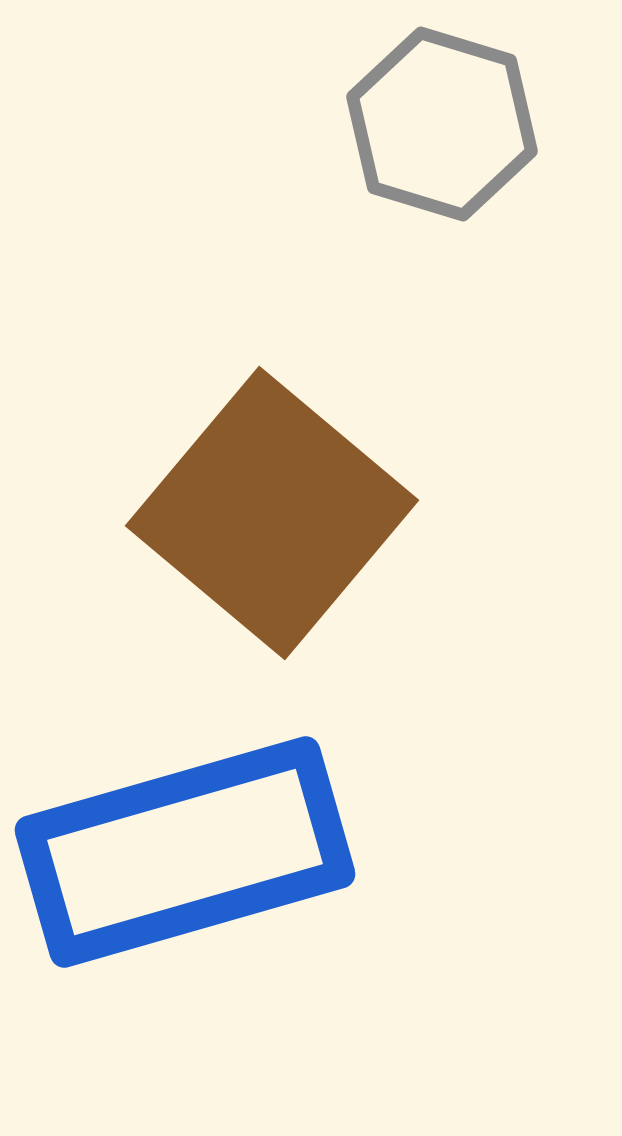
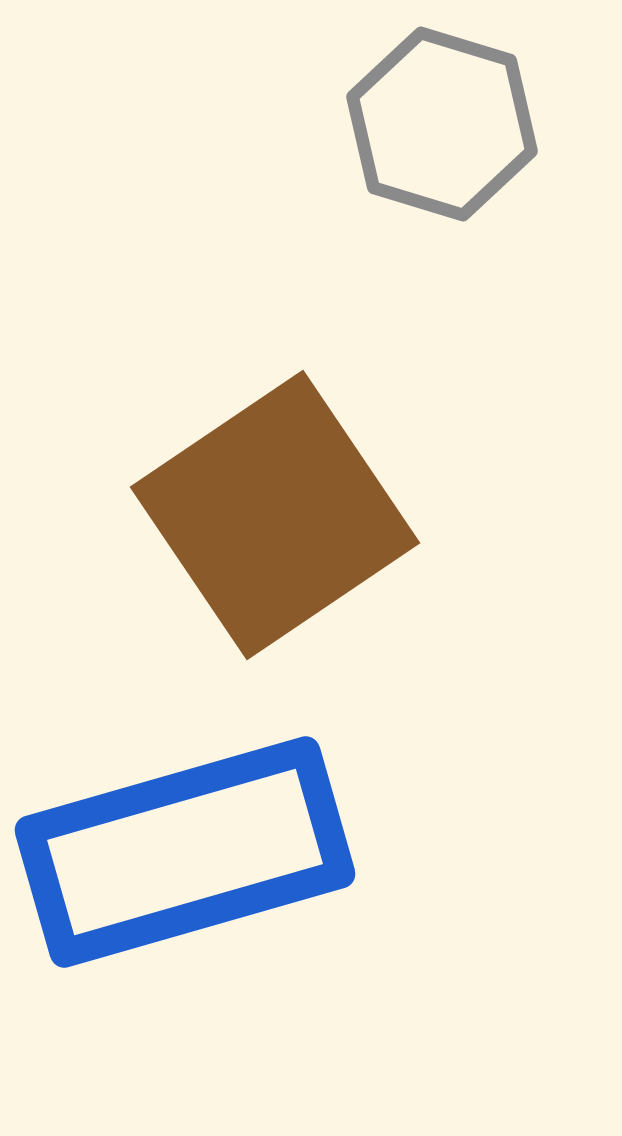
brown square: moved 3 px right, 2 px down; rotated 16 degrees clockwise
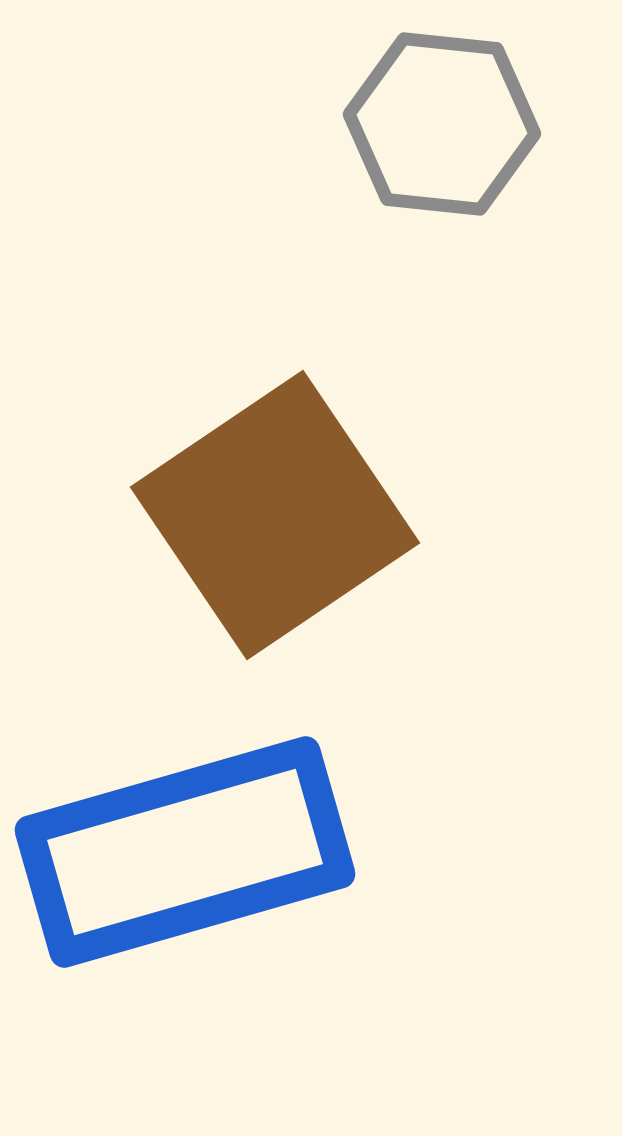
gray hexagon: rotated 11 degrees counterclockwise
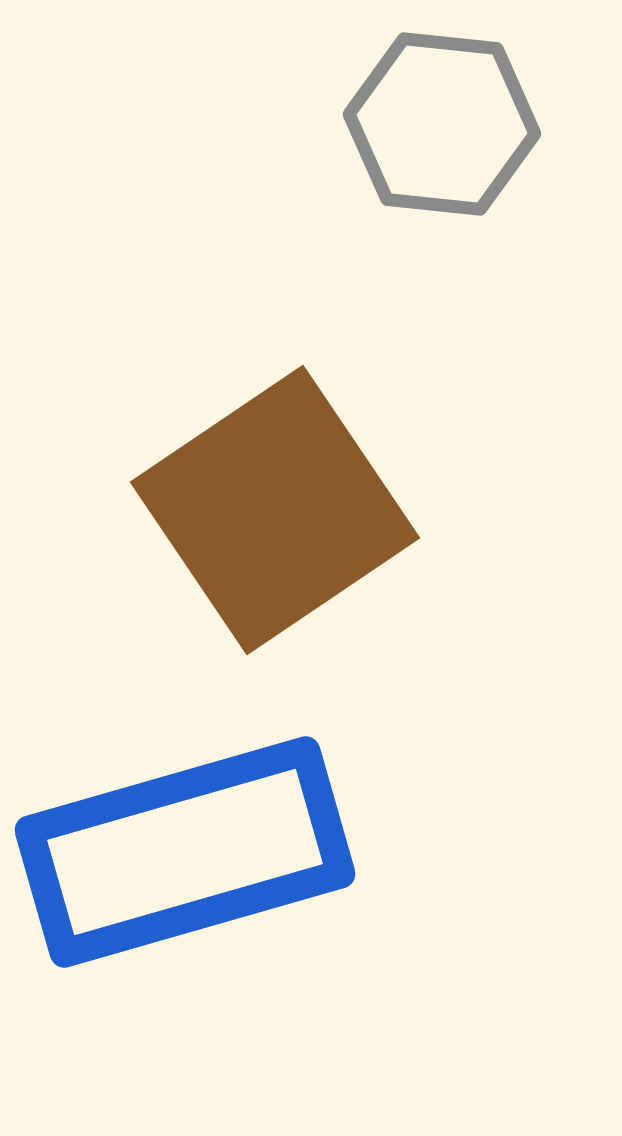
brown square: moved 5 px up
